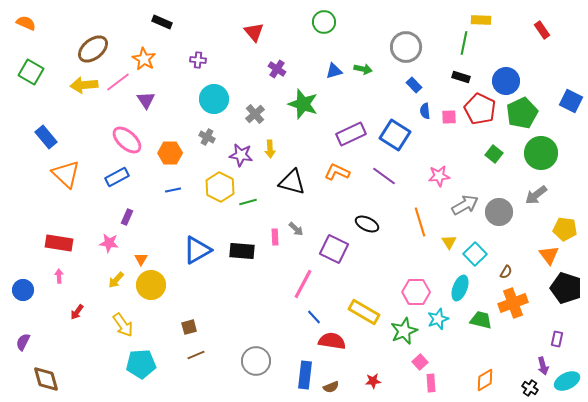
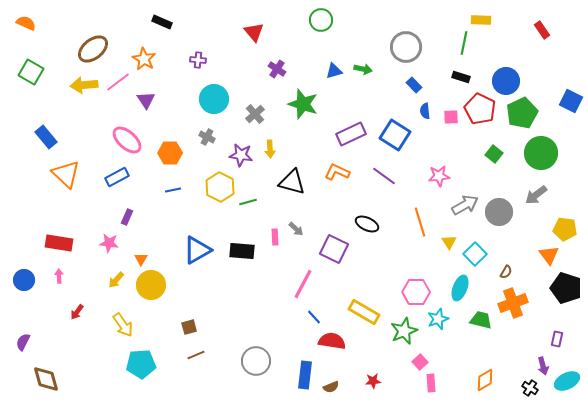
green circle at (324, 22): moved 3 px left, 2 px up
pink square at (449, 117): moved 2 px right
blue circle at (23, 290): moved 1 px right, 10 px up
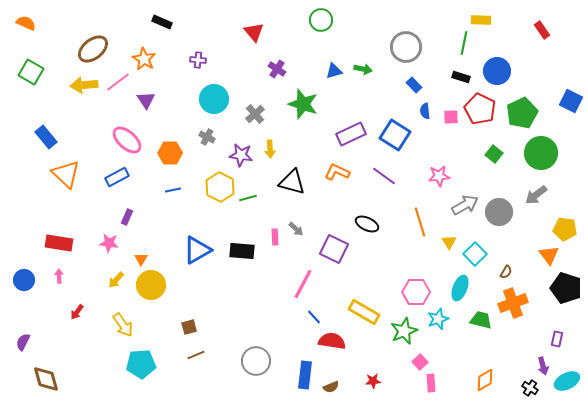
blue circle at (506, 81): moved 9 px left, 10 px up
green line at (248, 202): moved 4 px up
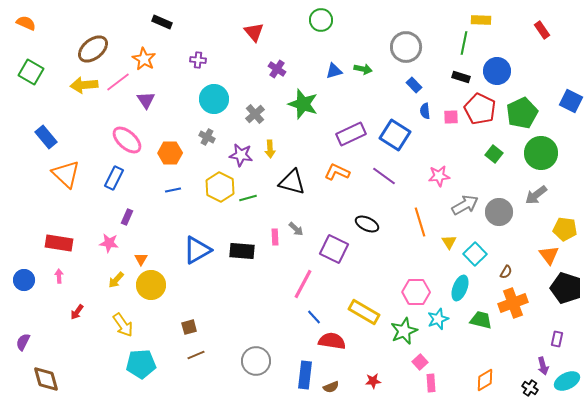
blue rectangle at (117, 177): moved 3 px left, 1 px down; rotated 35 degrees counterclockwise
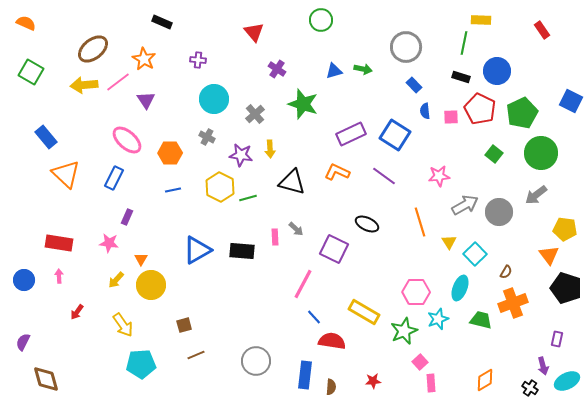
brown square at (189, 327): moved 5 px left, 2 px up
brown semicircle at (331, 387): rotated 63 degrees counterclockwise
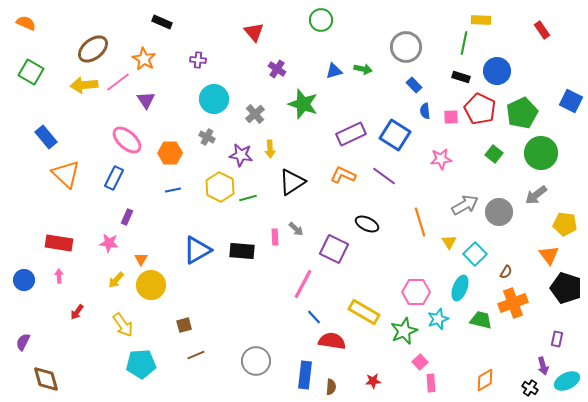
orange L-shape at (337, 172): moved 6 px right, 3 px down
pink star at (439, 176): moved 2 px right, 17 px up
black triangle at (292, 182): rotated 48 degrees counterclockwise
yellow pentagon at (565, 229): moved 5 px up
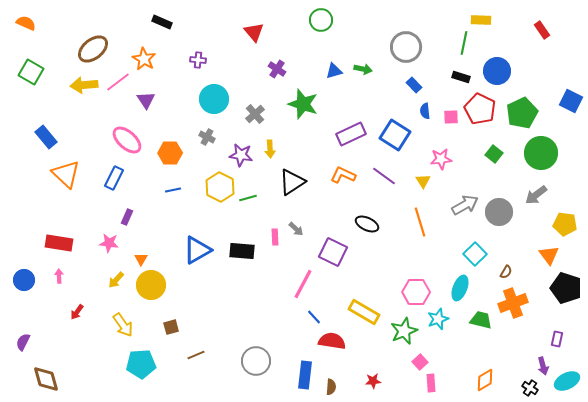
yellow triangle at (449, 242): moved 26 px left, 61 px up
purple square at (334, 249): moved 1 px left, 3 px down
brown square at (184, 325): moved 13 px left, 2 px down
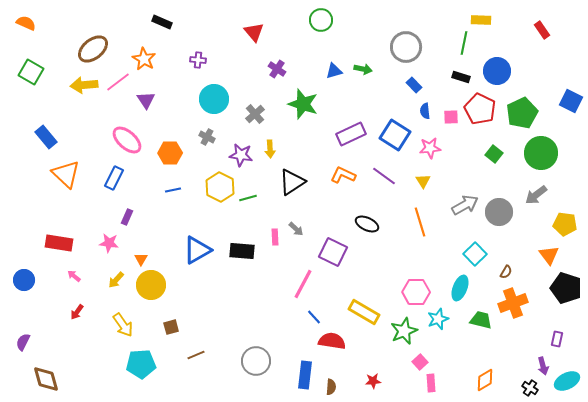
pink star at (441, 159): moved 11 px left, 11 px up
pink arrow at (59, 276): moved 15 px right; rotated 48 degrees counterclockwise
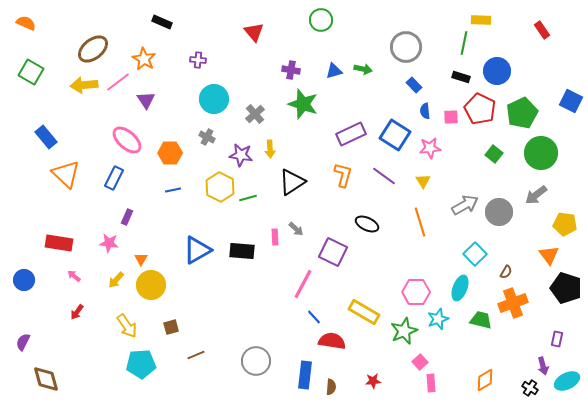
purple cross at (277, 69): moved 14 px right, 1 px down; rotated 24 degrees counterclockwise
orange L-shape at (343, 175): rotated 80 degrees clockwise
yellow arrow at (123, 325): moved 4 px right, 1 px down
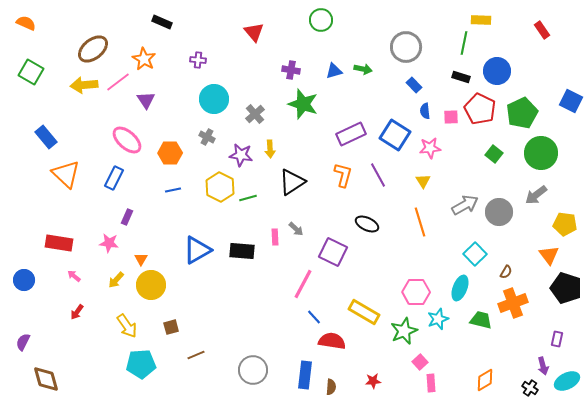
purple line at (384, 176): moved 6 px left, 1 px up; rotated 25 degrees clockwise
gray circle at (256, 361): moved 3 px left, 9 px down
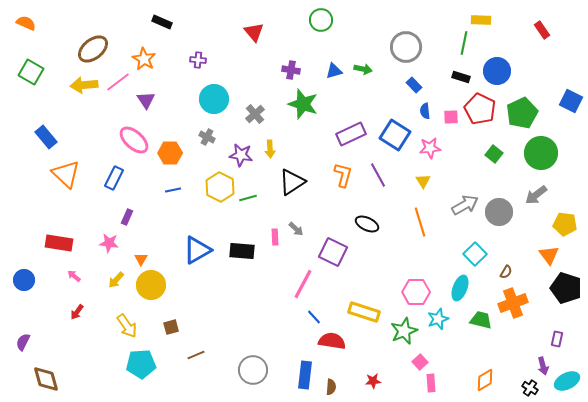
pink ellipse at (127, 140): moved 7 px right
yellow rectangle at (364, 312): rotated 12 degrees counterclockwise
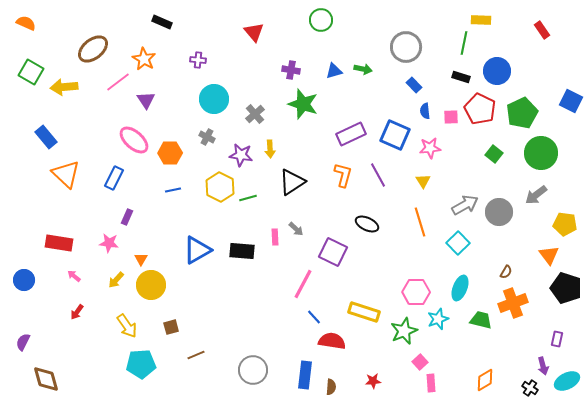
yellow arrow at (84, 85): moved 20 px left, 2 px down
blue square at (395, 135): rotated 8 degrees counterclockwise
cyan square at (475, 254): moved 17 px left, 11 px up
